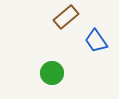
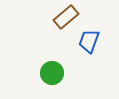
blue trapezoid: moved 7 px left; rotated 55 degrees clockwise
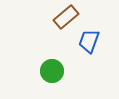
green circle: moved 2 px up
